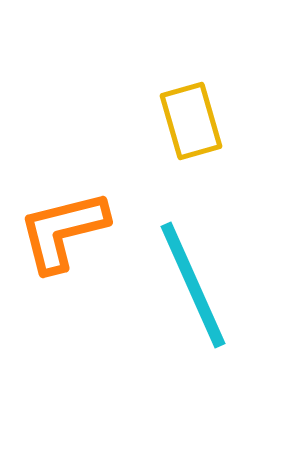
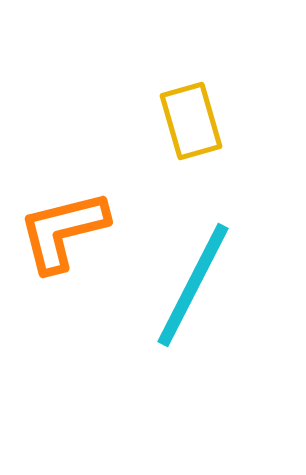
cyan line: rotated 51 degrees clockwise
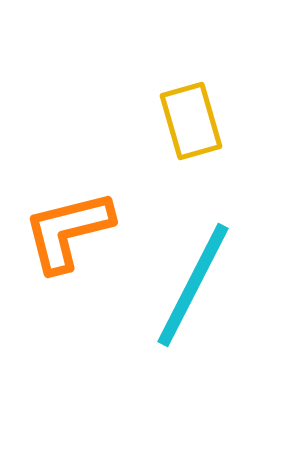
orange L-shape: moved 5 px right
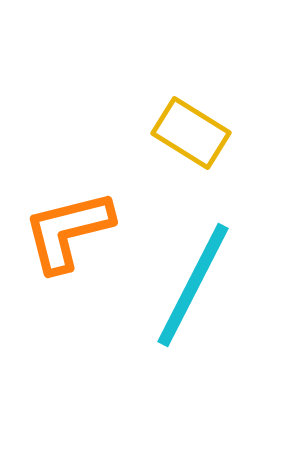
yellow rectangle: moved 12 px down; rotated 42 degrees counterclockwise
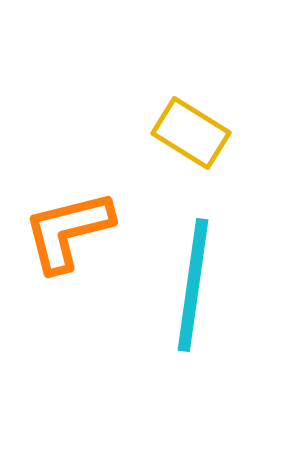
cyan line: rotated 19 degrees counterclockwise
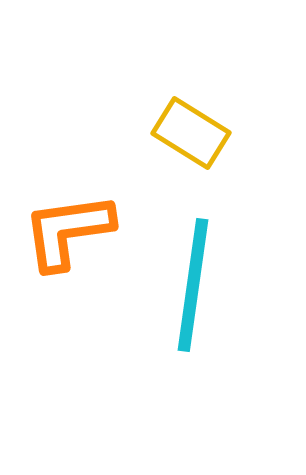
orange L-shape: rotated 6 degrees clockwise
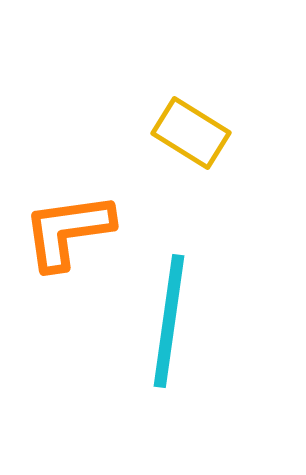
cyan line: moved 24 px left, 36 px down
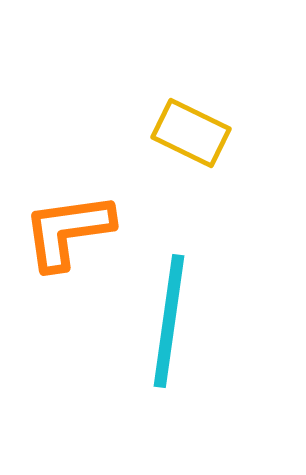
yellow rectangle: rotated 6 degrees counterclockwise
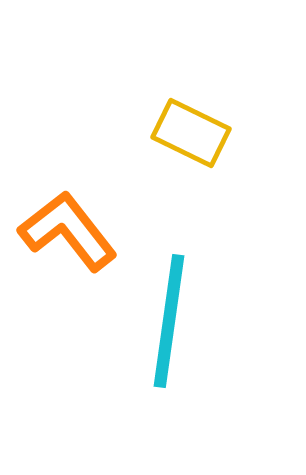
orange L-shape: rotated 60 degrees clockwise
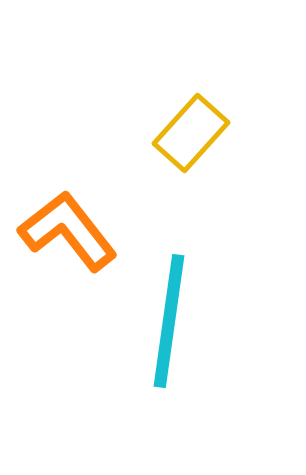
yellow rectangle: rotated 74 degrees counterclockwise
